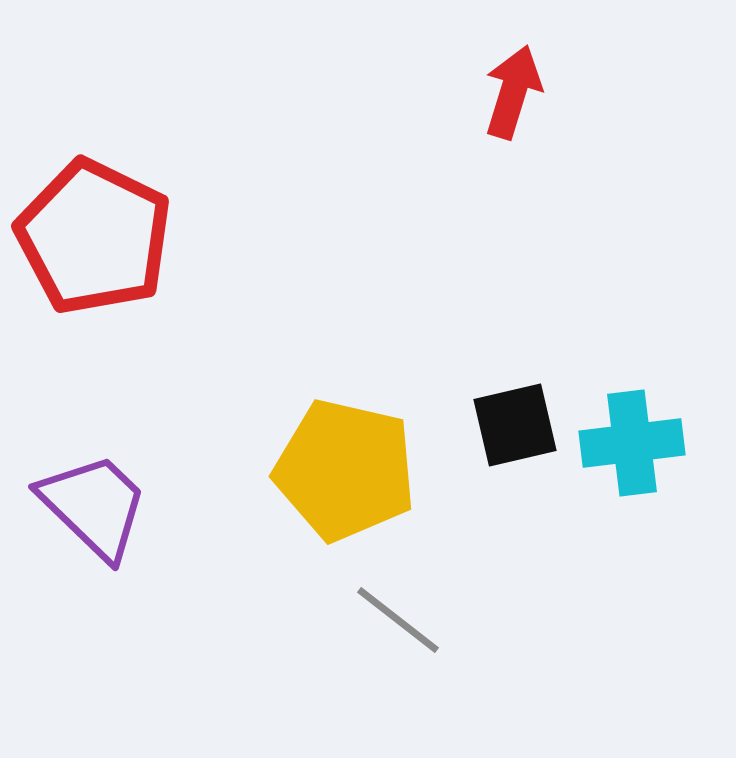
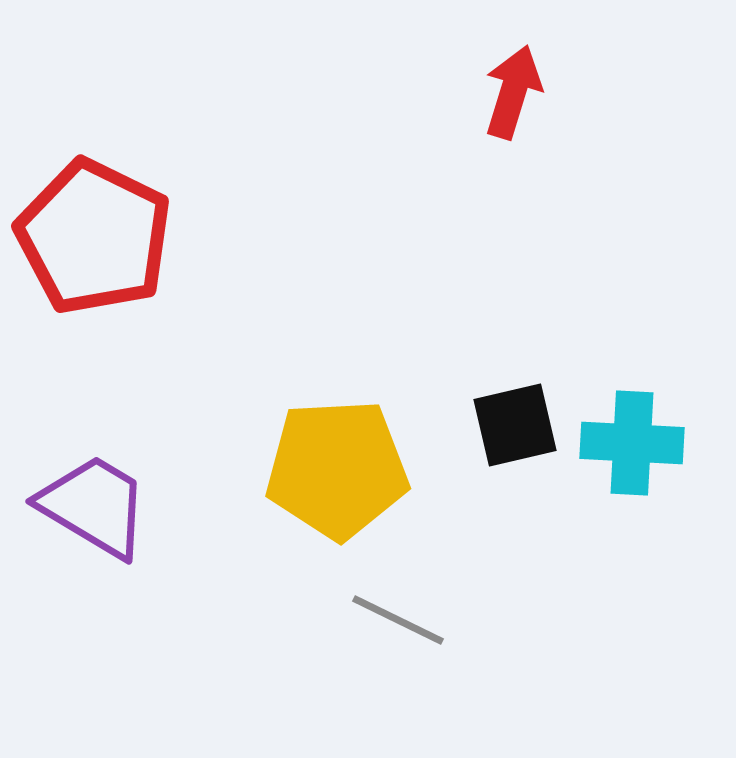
cyan cross: rotated 10 degrees clockwise
yellow pentagon: moved 8 px left, 1 px up; rotated 16 degrees counterclockwise
purple trapezoid: rotated 13 degrees counterclockwise
gray line: rotated 12 degrees counterclockwise
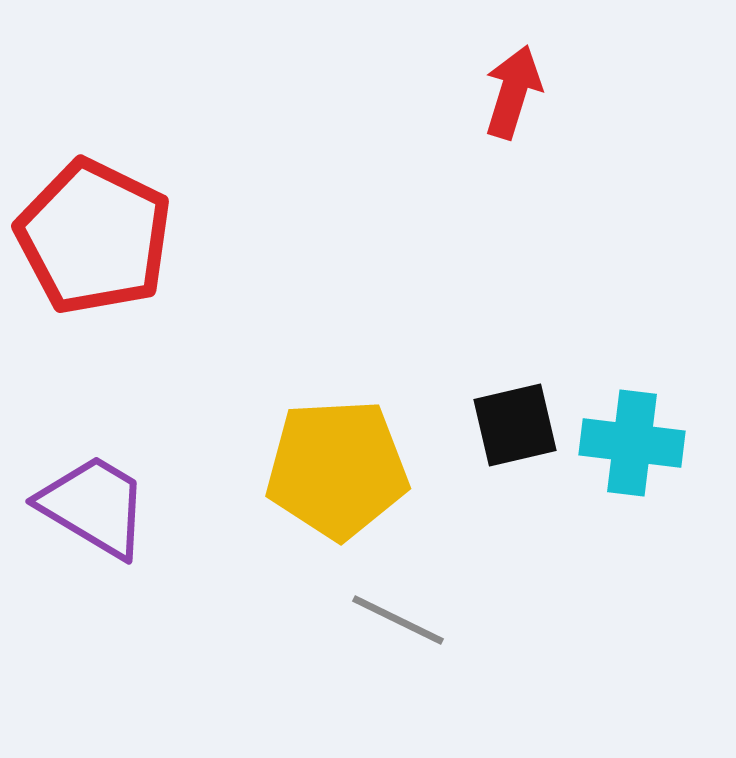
cyan cross: rotated 4 degrees clockwise
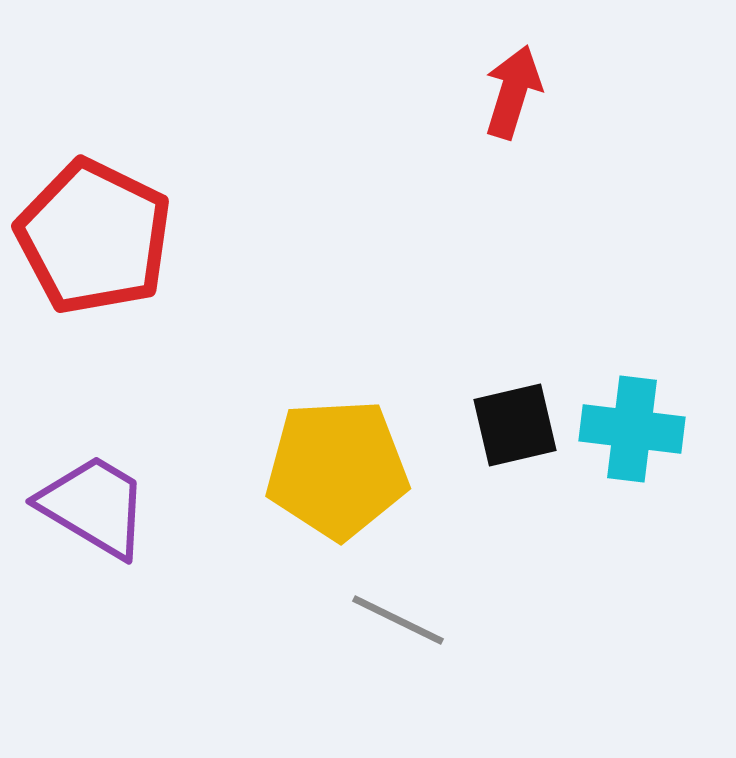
cyan cross: moved 14 px up
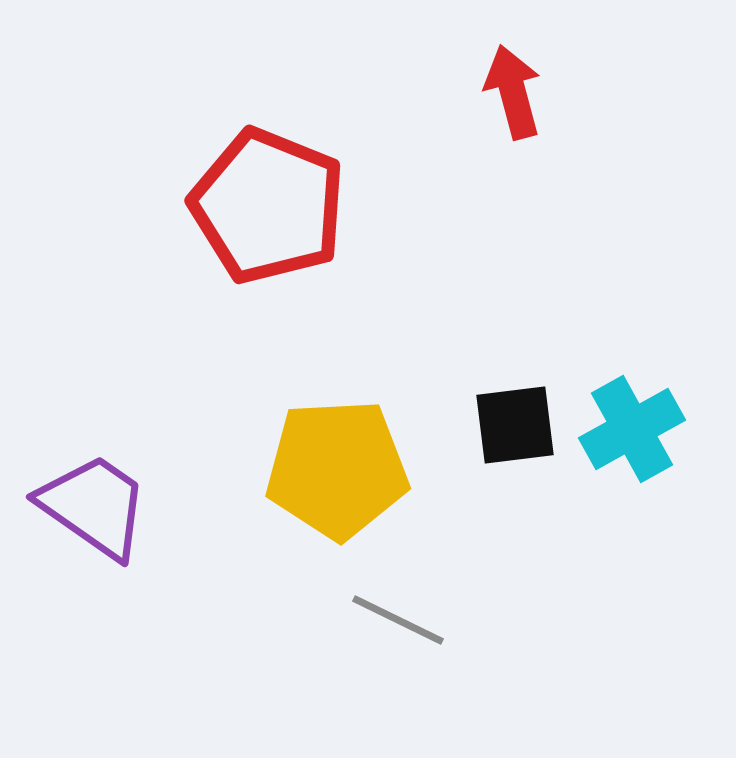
red arrow: rotated 32 degrees counterclockwise
red pentagon: moved 174 px right, 31 px up; rotated 4 degrees counterclockwise
black square: rotated 6 degrees clockwise
cyan cross: rotated 36 degrees counterclockwise
purple trapezoid: rotated 4 degrees clockwise
